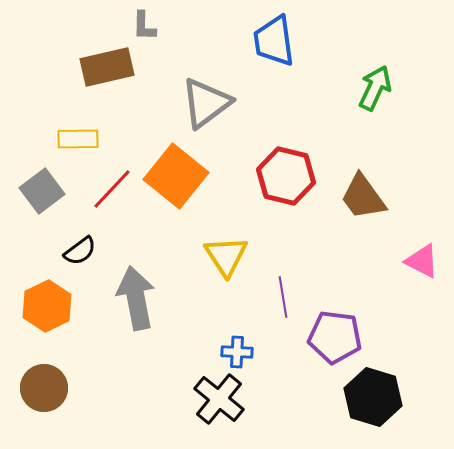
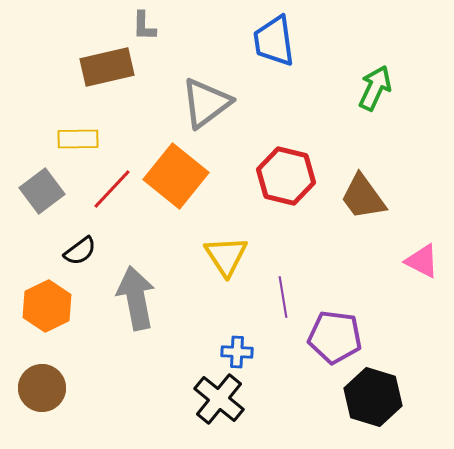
brown circle: moved 2 px left
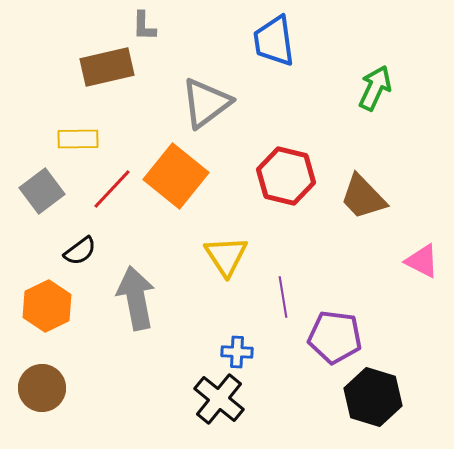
brown trapezoid: rotated 8 degrees counterclockwise
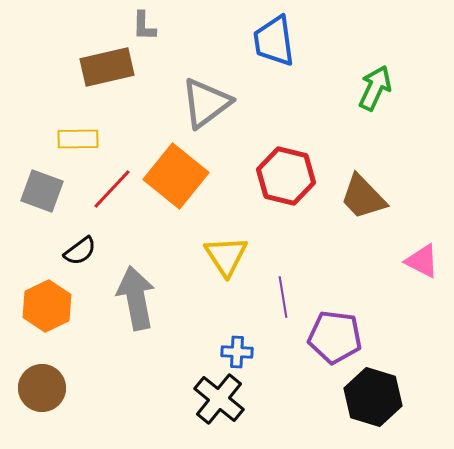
gray square: rotated 33 degrees counterclockwise
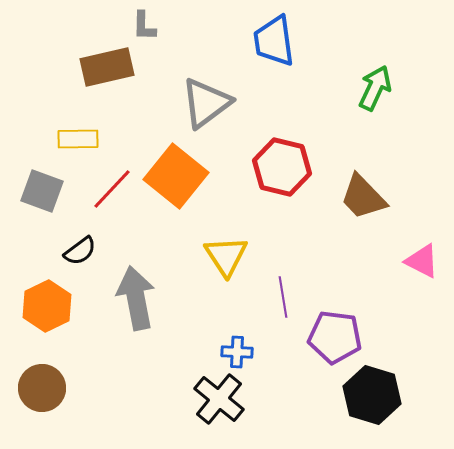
red hexagon: moved 4 px left, 9 px up
black hexagon: moved 1 px left, 2 px up
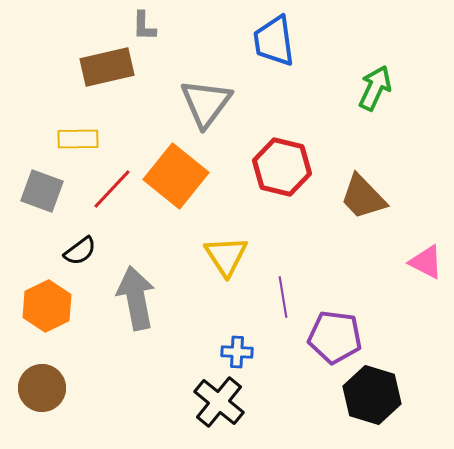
gray triangle: rotated 16 degrees counterclockwise
pink triangle: moved 4 px right, 1 px down
black cross: moved 3 px down
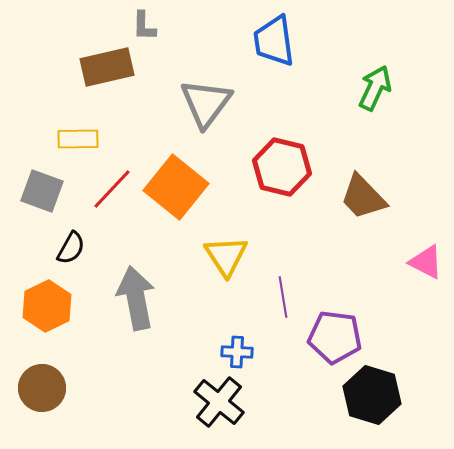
orange square: moved 11 px down
black semicircle: moved 9 px left, 3 px up; rotated 24 degrees counterclockwise
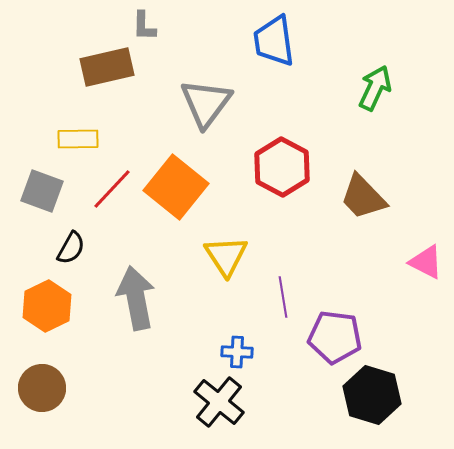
red hexagon: rotated 14 degrees clockwise
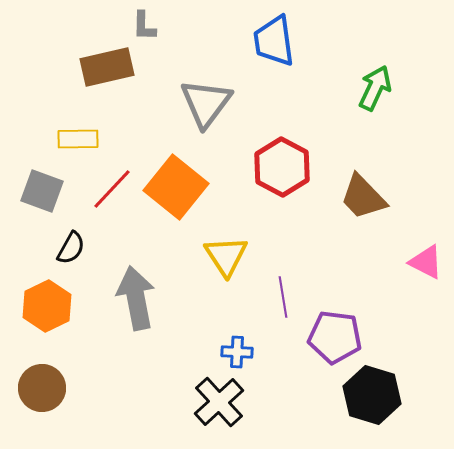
black cross: rotated 9 degrees clockwise
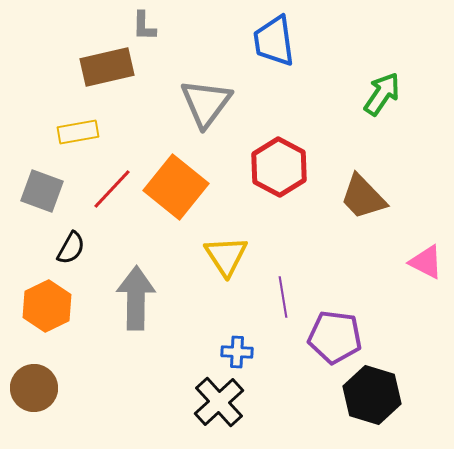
green arrow: moved 7 px right, 6 px down; rotated 9 degrees clockwise
yellow rectangle: moved 7 px up; rotated 9 degrees counterclockwise
red hexagon: moved 3 px left
gray arrow: rotated 12 degrees clockwise
brown circle: moved 8 px left
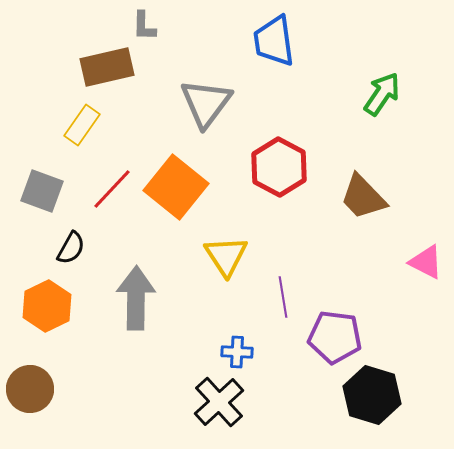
yellow rectangle: moved 4 px right, 7 px up; rotated 45 degrees counterclockwise
brown circle: moved 4 px left, 1 px down
